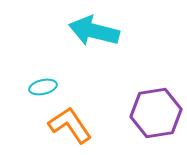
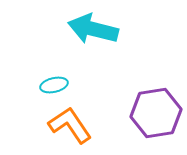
cyan arrow: moved 1 px left, 2 px up
cyan ellipse: moved 11 px right, 2 px up
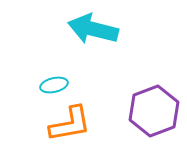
purple hexagon: moved 2 px left, 2 px up; rotated 12 degrees counterclockwise
orange L-shape: moved 1 px up; rotated 114 degrees clockwise
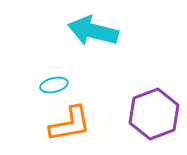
cyan arrow: moved 2 px down
purple hexagon: moved 3 px down
